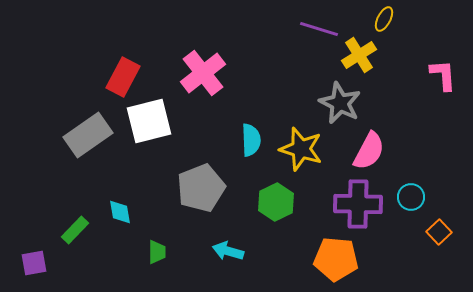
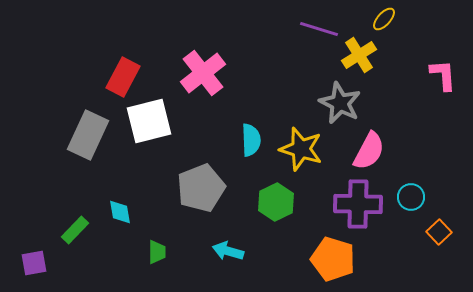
yellow ellipse: rotated 15 degrees clockwise
gray rectangle: rotated 30 degrees counterclockwise
orange pentagon: moved 3 px left; rotated 12 degrees clockwise
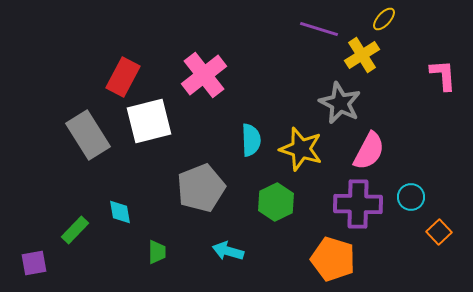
yellow cross: moved 3 px right
pink cross: moved 1 px right, 2 px down
gray rectangle: rotated 57 degrees counterclockwise
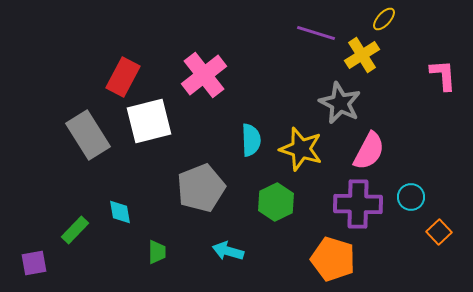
purple line: moved 3 px left, 4 px down
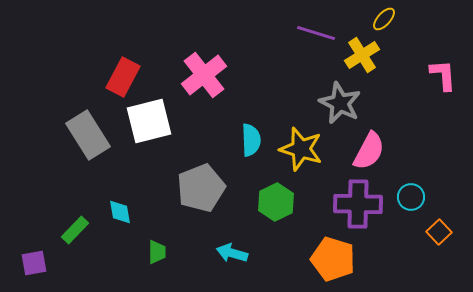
cyan arrow: moved 4 px right, 2 px down
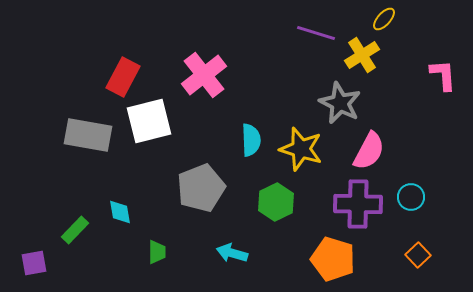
gray rectangle: rotated 48 degrees counterclockwise
orange square: moved 21 px left, 23 px down
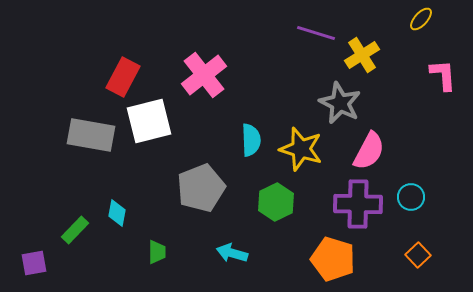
yellow ellipse: moved 37 px right
gray rectangle: moved 3 px right
cyan diamond: moved 3 px left, 1 px down; rotated 20 degrees clockwise
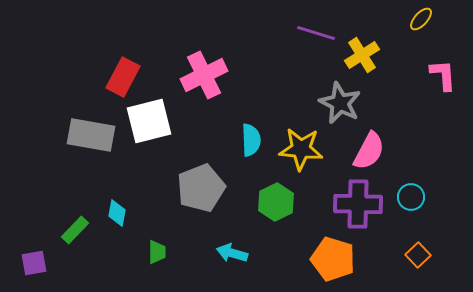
pink cross: rotated 12 degrees clockwise
yellow star: rotated 12 degrees counterclockwise
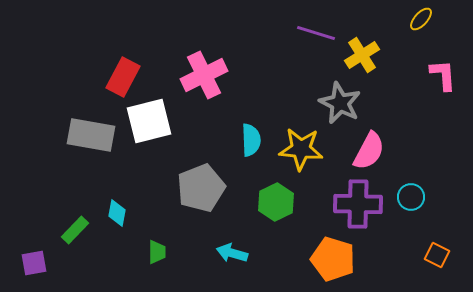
orange square: moved 19 px right; rotated 20 degrees counterclockwise
